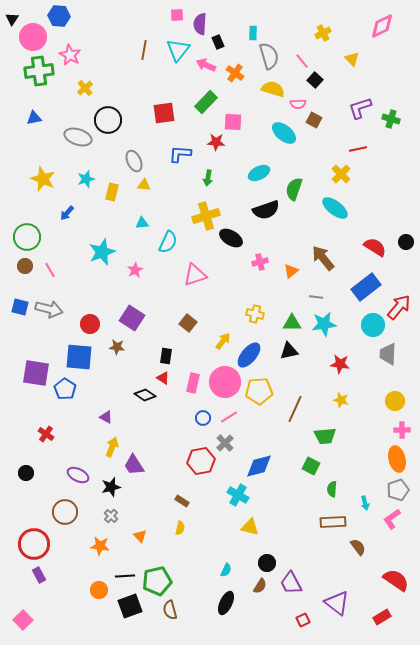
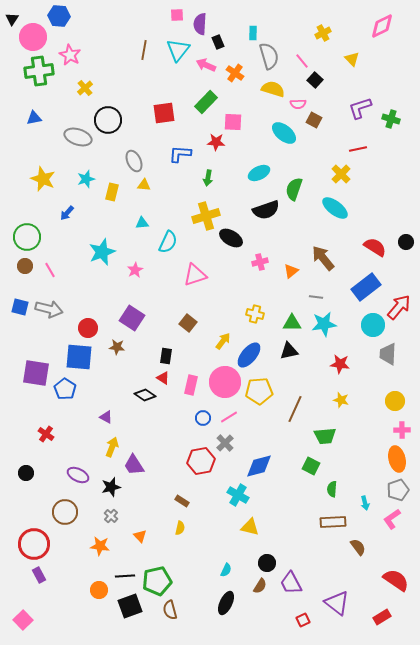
red circle at (90, 324): moved 2 px left, 4 px down
pink rectangle at (193, 383): moved 2 px left, 2 px down
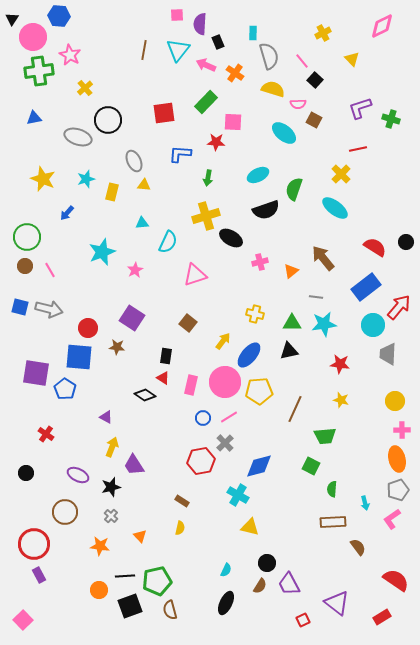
cyan ellipse at (259, 173): moved 1 px left, 2 px down
purple trapezoid at (291, 583): moved 2 px left, 1 px down
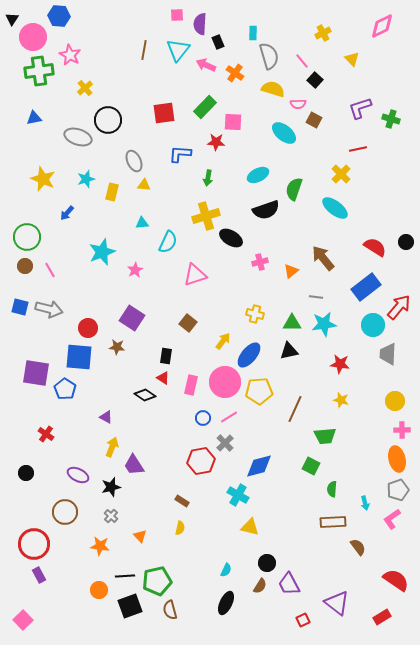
green rectangle at (206, 102): moved 1 px left, 5 px down
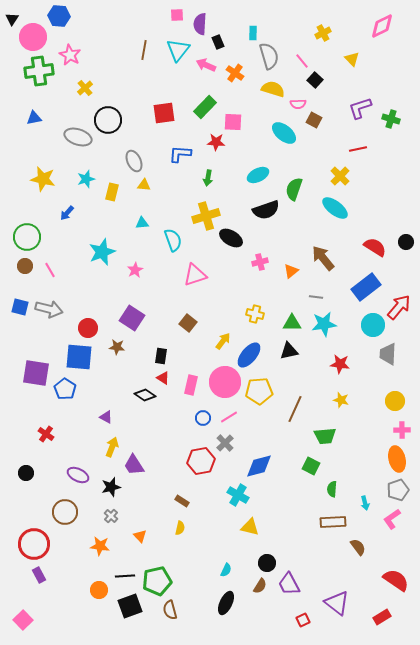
yellow cross at (341, 174): moved 1 px left, 2 px down
yellow star at (43, 179): rotated 10 degrees counterclockwise
cyan semicircle at (168, 242): moved 5 px right, 2 px up; rotated 45 degrees counterclockwise
black rectangle at (166, 356): moved 5 px left
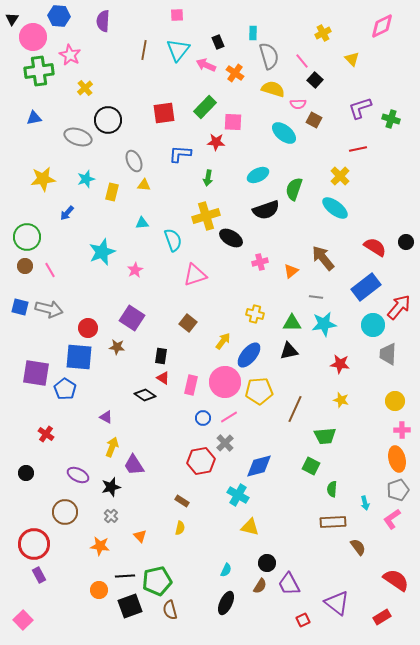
purple semicircle at (200, 24): moved 97 px left, 3 px up
yellow star at (43, 179): rotated 20 degrees counterclockwise
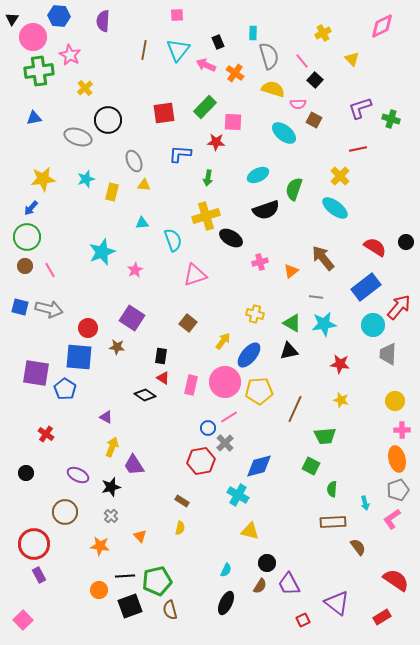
blue arrow at (67, 213): moved 36 px left, 5 px up
green triangle at (292, 323): rotated 30 degrees clockwise
blue circle at (203, 418): moved 5 px right, 10 px down
yellow triangle at (250, 527): moved 4 px down
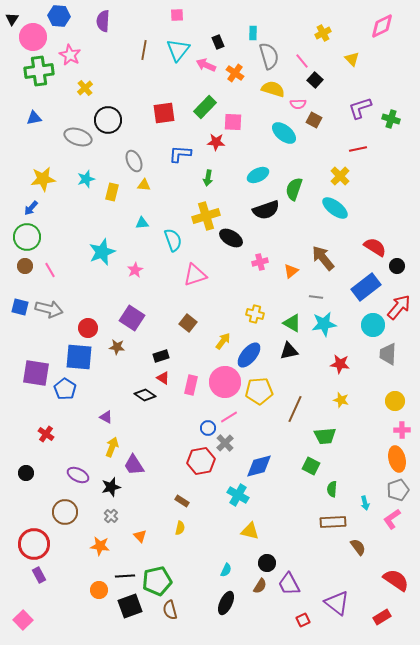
black circle at (406, 242): moved 9 px left, 24 px down
black rectangle at (161, 356): rotated 63 degrees clockwise
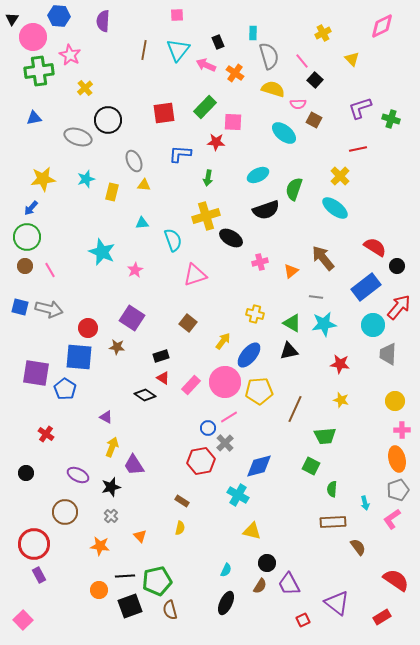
cyan star at (102, 252): rotated 28 degrees counterclockwise
pink rectangle at (191, 385): rotated 30 degrees clockwise
yellow triangle at (250, 531): moved 2 px right
